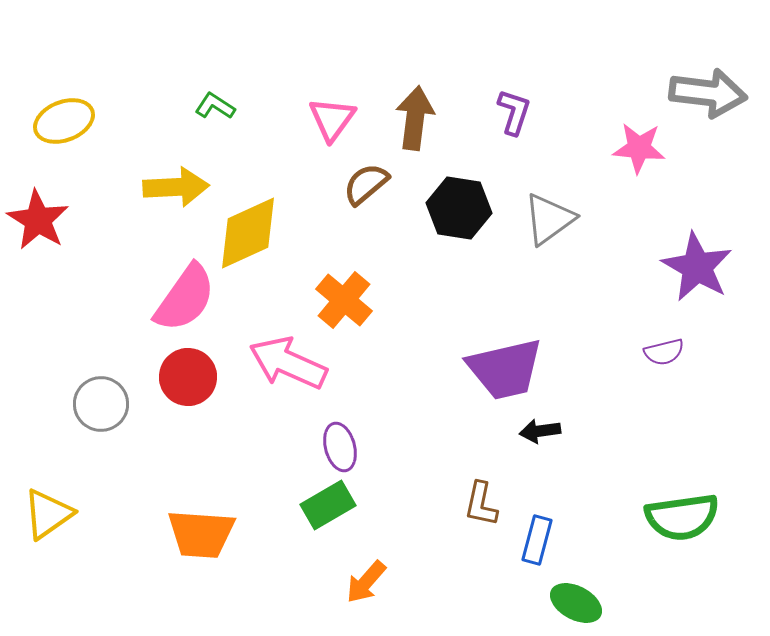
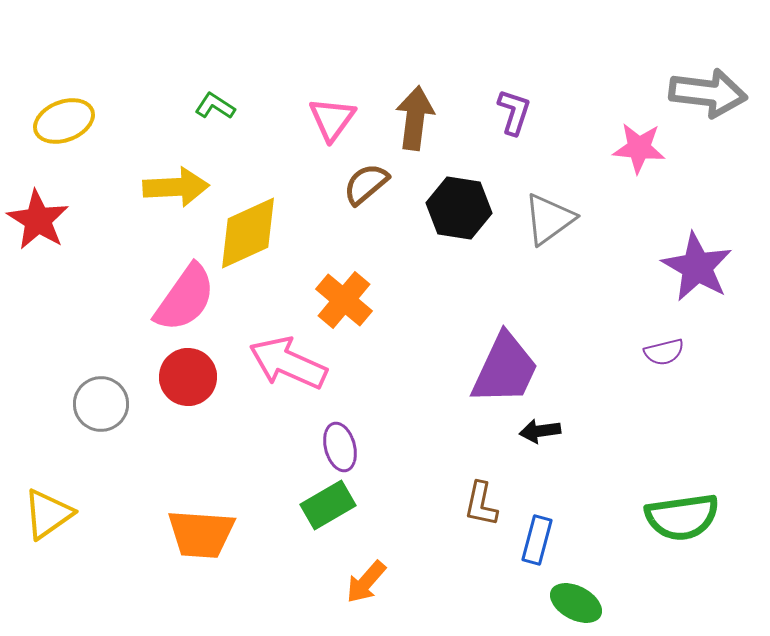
purple trapezoid: rotated 52 degrees counterclockwise
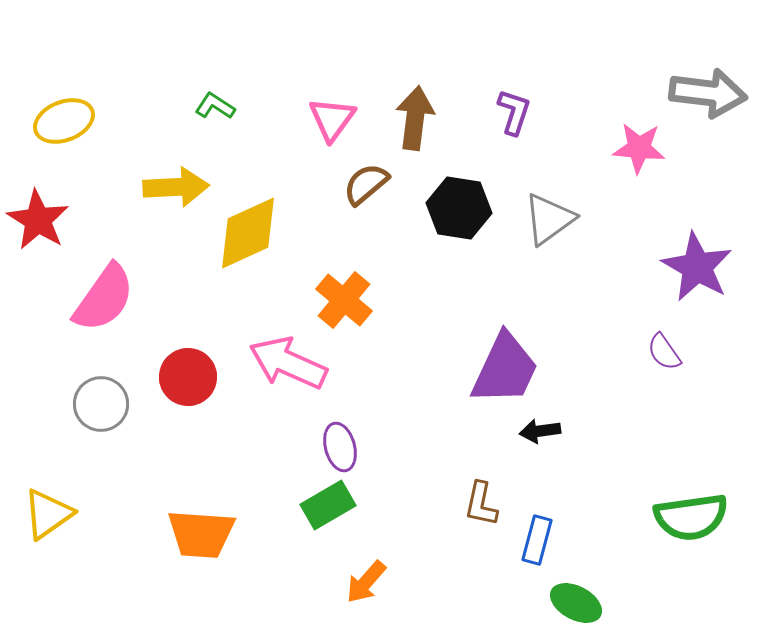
pink semicircle: moved 81 px left
purple semicircle: rotated 69 degrees clockwise
green semicircle: moved 9 px right
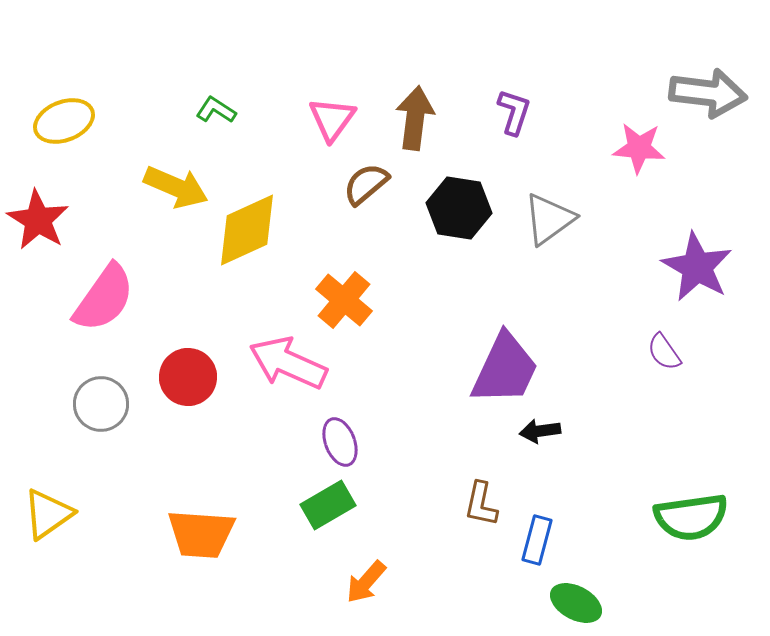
green L-shape: moved 1 px right, 4 px down
yellow arrow: rotated 26 degrees clockwise
yellow diamond: moved 1 px left, 3 px up
purple ellipse: moved 5 px up; rotated 6 degrees counterclockwise
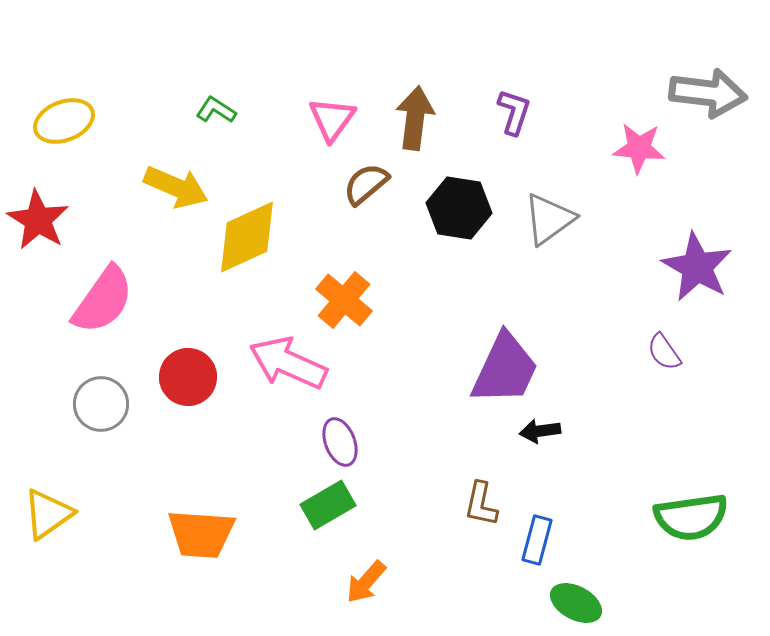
yellow diamond: moved 7 px down
pink semicircle: moved 1 px left, 2 px down
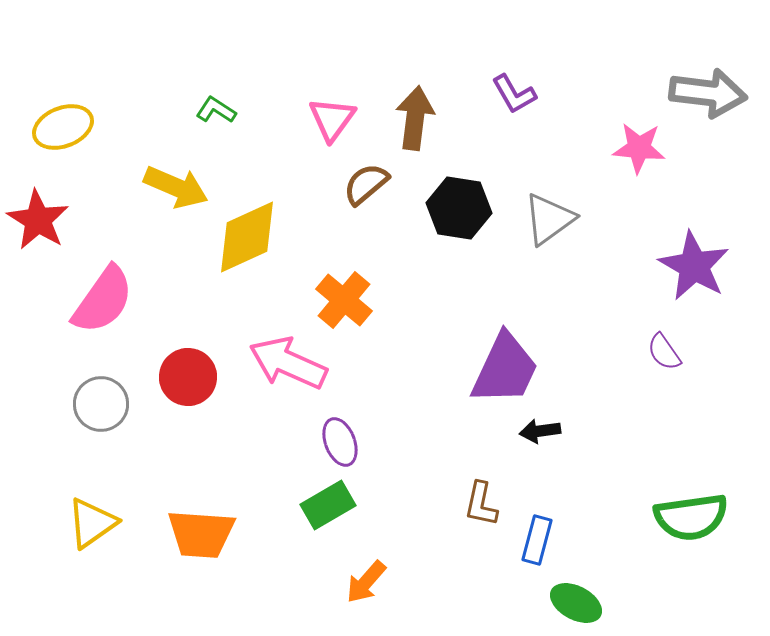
purple L-shape: moved 18 px up; rotated 132 degrees clockwise
yellow ellipse: moved 1 px left, 6 px down
purple star: moved 3 px left, 1 px up
yellow triangle: moved 44 px right, 9 px down
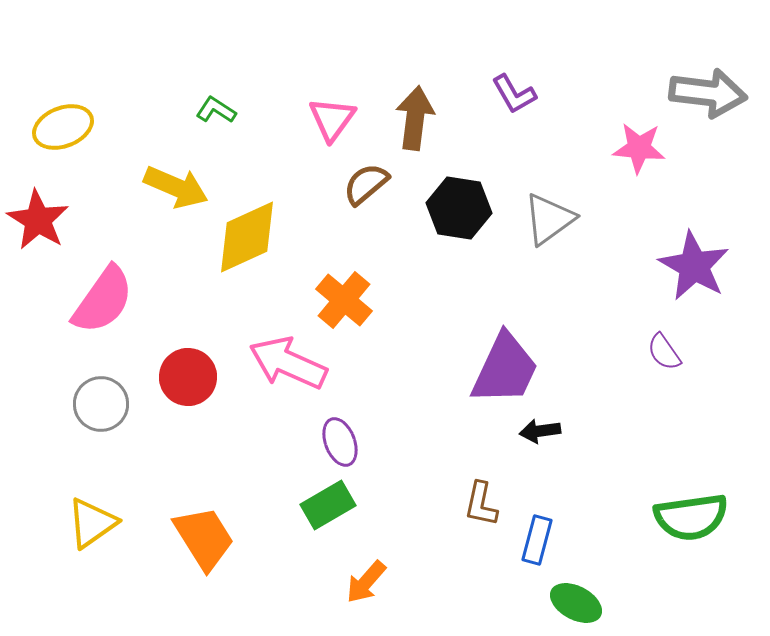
orange trapezoid: moved 3 px right, 4 px down; rotated 126 degrees counterclockwise
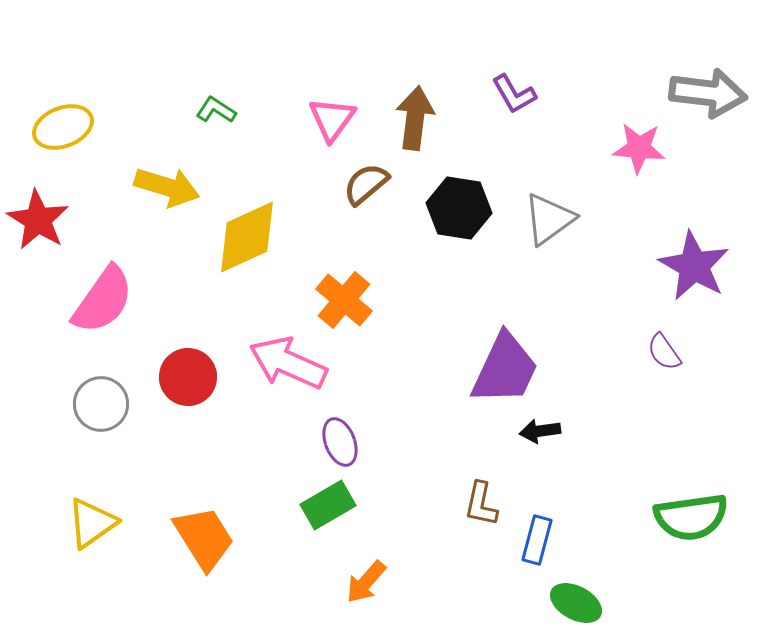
yellow arrow: moved 9 px left; rotated 6 degrees counterclockwise
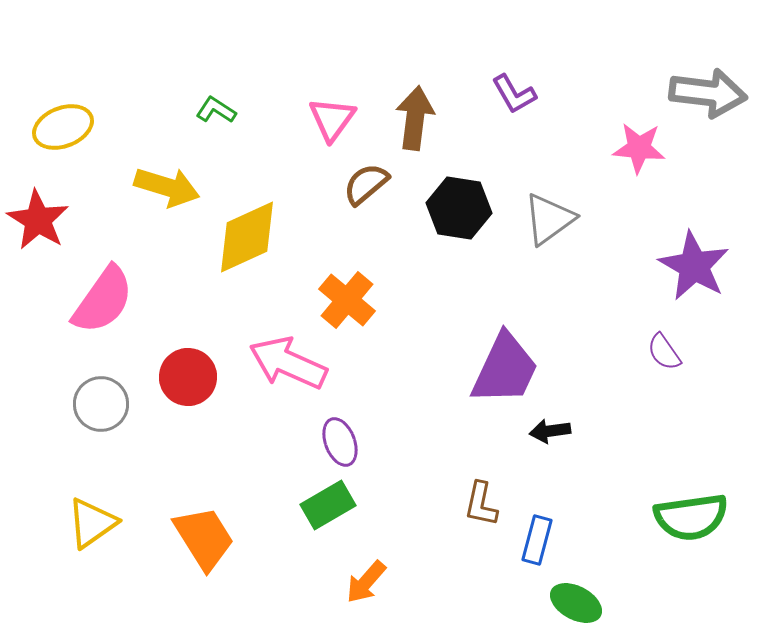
orange cross: moved 3 px right
black arrow: moved 10 px right
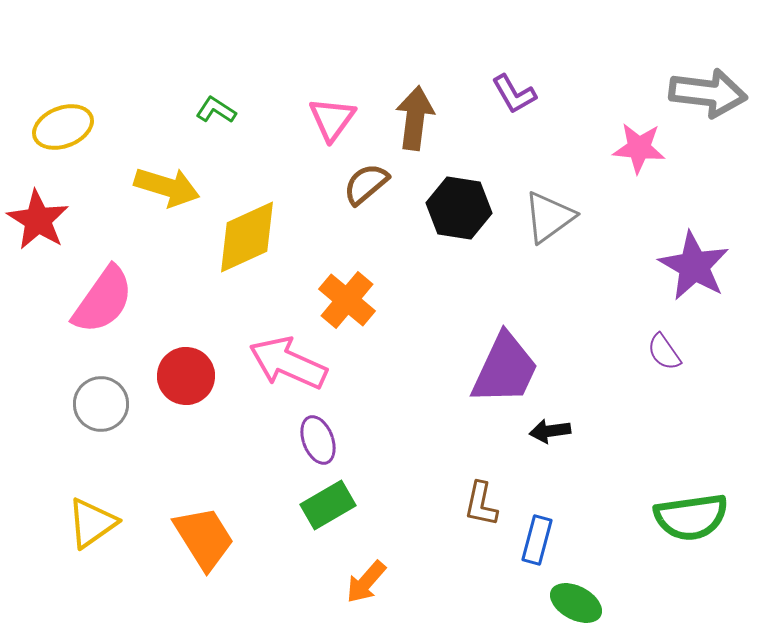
gray triangle: moved 2 px up
red circle: moved 2 px left, 1 px up
purple ellipse: moved 22 px left, 2 px up
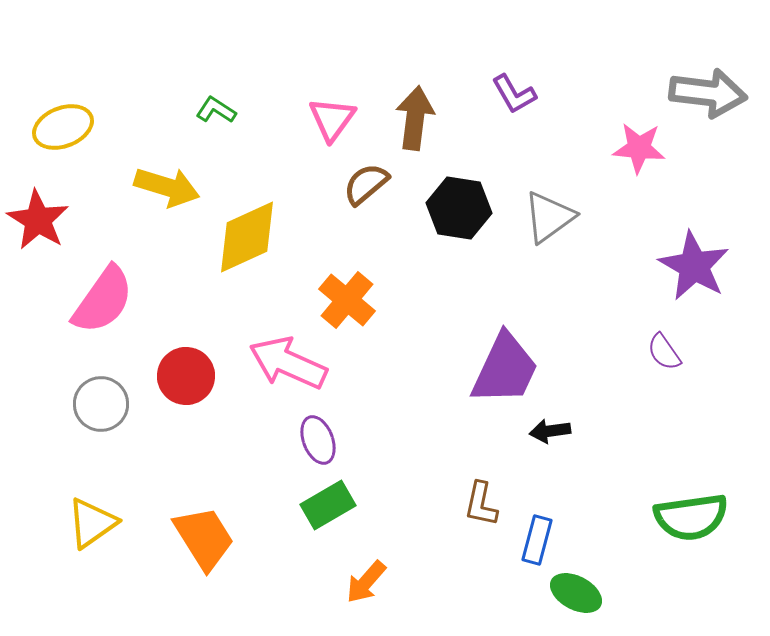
green ellipse: moved 10 px up
